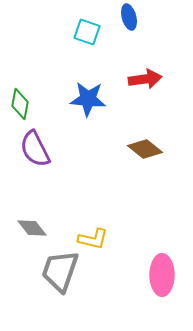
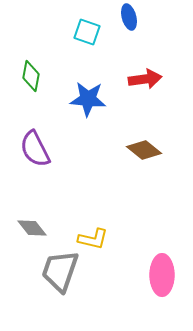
green diamond: moved 11 px right, 28 px up
brown diamond: moved 1 px left, 1 px down
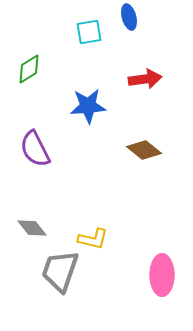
cyan square: moved 2 px right; rotated 28 degrees counterclockwise
green diamond: moved 2 px left, 7 px up; rotated 48 degrees clockwise
blue star: moved 7 px down; rotated 9 degrees counterclockwise
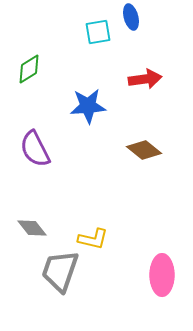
blue ellipse: moved 2 px right
cyan square: moved 9 px right
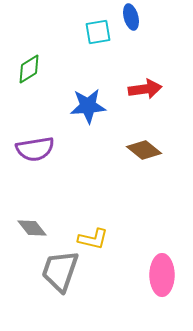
red arrow: moved 10 px down
purple semicircle: rotated 72 degrees counterclockwise
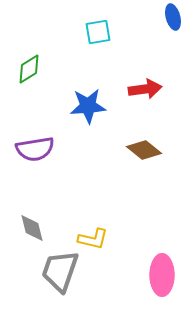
blue ellipse: moved 42 px right
gray diamond: rotated 24 degrees clockwise
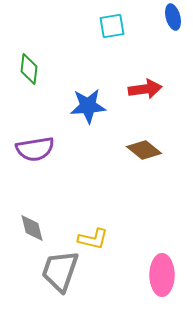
cyan square: moved 14 px right, 6 px up
green diamond: rotated 52 degrees counterclockwise
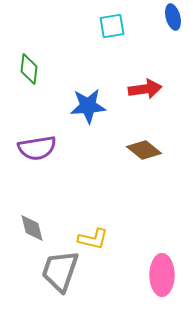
purple semicircle: moved 2 px right, 1 px up
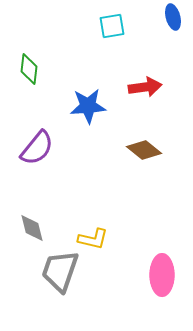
red arrow: moved 2 px up
purple semicircle: rotated 42 degrees counterclockwise
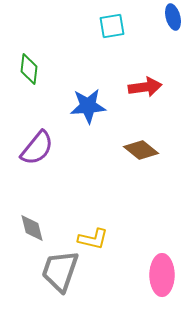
brown diamond: moved 3 px left
